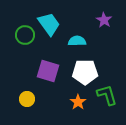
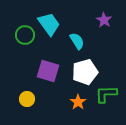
cyan semicircle: rotated 60 degrees clockwise
white pentagon: rotated 15 degrees counterclockwise
green L-shape: moved 1 px left, 1 px up; rotated 75 degrees counterclockwise
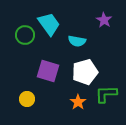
cyan semicircle: rotated 132 degrees clockwise
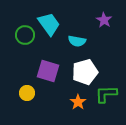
yellow circle: moved 6 px up
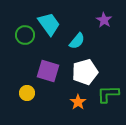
cyan semicircle: rotated 60 degrees counterclockwise
green L-shape: moved 2 px right
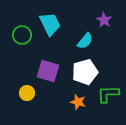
cyan trapezoid: moved 1 px right; rotated 10 degrees clockwise
green circle: moved 3 px left
cyan semicircle: moved 8 px right
orange star: rotated 21 degrees counterclockwise
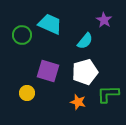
cyan trapezoid: rotated 40 degrees counterclockwise
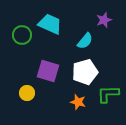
purple star: rotated 21 degrees clockwise
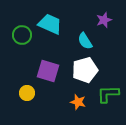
cyan semicircle: rotated 108 degrees clockwise
white pentagon: moved 2 px up
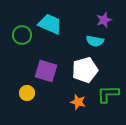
cyan semicircle: moved 10 px right; rotated 48 degrees counterclockwise
purple square: moved 2 px left
